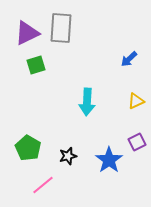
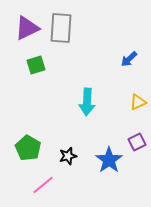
purple triangle: moved 5 px up
yellow triangle: moved 2 px right, 1 px down
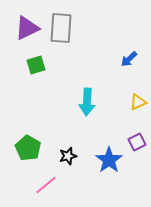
pink line: moved 3 px right
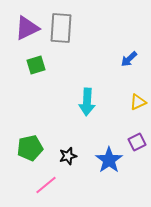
green pentagon: moved 2 px right; rotated 30 degrees clockwise
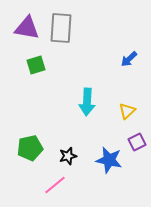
purple triangle: rotated 36 degrees clockwise
yellow triangle: moved 11 px left, 9 px down; rotated 18 degrees counterclockwise
blue star: rotated 24 degrees counterclockwise
pink line: moved 9 px right
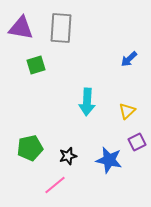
purple triangle: moved 6 px left
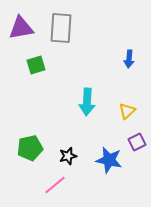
purple triangle: rotated 20 degrees counterclockwise
blue arrow: rotated 42 degrees counterclockwise
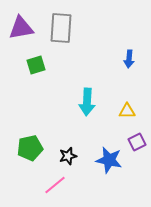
yellow triangle: rotated 42 degrees clockwise
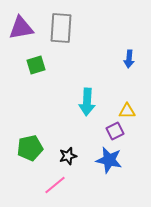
purple square: moved 22 px left, 11 px up
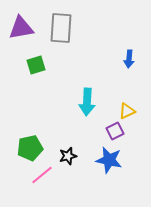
yellow triangle: rotated 24 degrees counterclockwise
pink line: moved 13 px left, 10 px up
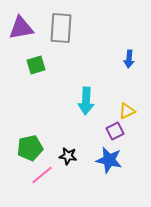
cyan arrow: moved 1 px left, 1 px up
black star: rotated 24 degrees clockwise
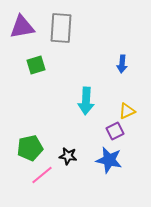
purple triangle: moved 1 px right, 1 px up
blue arrow: moved 7 px left, 5 px down
